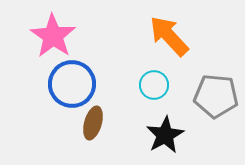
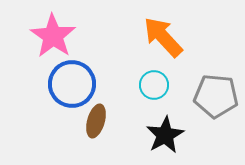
orange arrow: moved 6 px left, 1 px down
brown ellipse: moved 3 px right, 2 px up
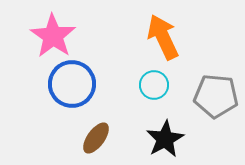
orange arrow: rotated 18 degrees clockwise
brown ellipse: moved 17 px down; rotated 20 degrees clockwise
black star: moved 4 px down
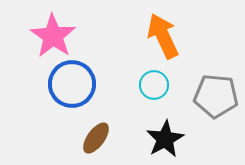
orange arrow: moved 1 px up
